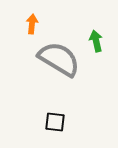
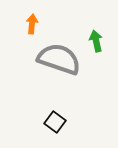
gray semicircle: rotated 12 degrees counterclockwise
black square: rotated 30 degrees clockwise
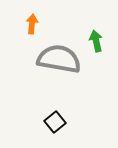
gray semicircle: rotated 9 degrees counterclockwise
black square: rotated 15 degrees clockwise
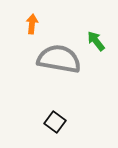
green arrow: rotated 25 degrees counterclockwise
black square: rotated 15 degrees counterclockwise
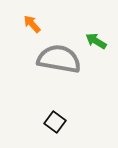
orange arrow: rotated 48 degrees counterclockwise
green arrow: rotated 20 degrees counterclockwise
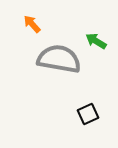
black square: moved 33 px right, 8 px up; rotated 30 degrees clockwise
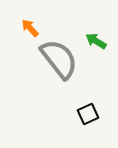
orange arrow: moved 2 px left, 4 px down
gray semicircle: rotated 42 degrees clockwise
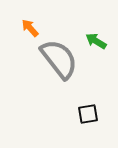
black square: rotated 15 degrees clockwise
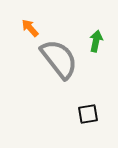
green arrow: rotated 70 degrees clockwise
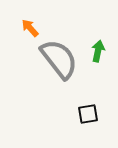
green arrow: moved 2 px right, 10 px down
